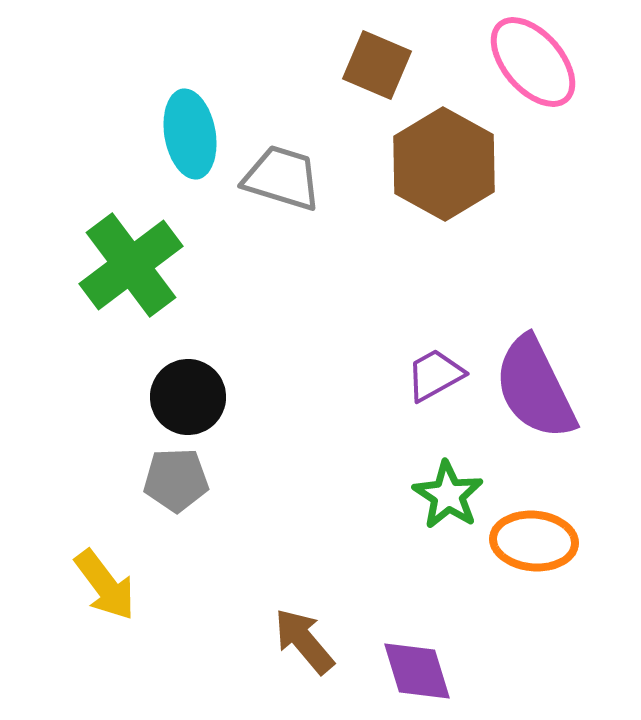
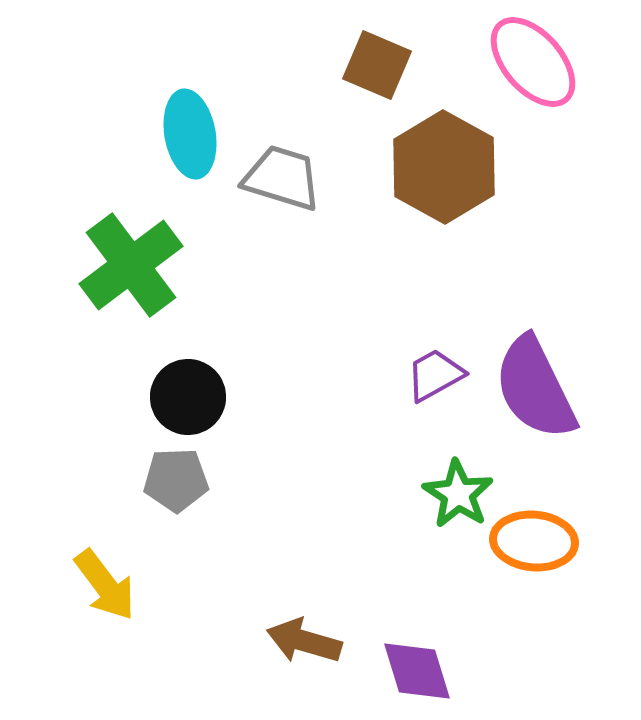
brown hexagon: moved 3 px down
green star: moved 10 px right, 1 px up
brown arrow: rotated 34 degrees counterclockwise
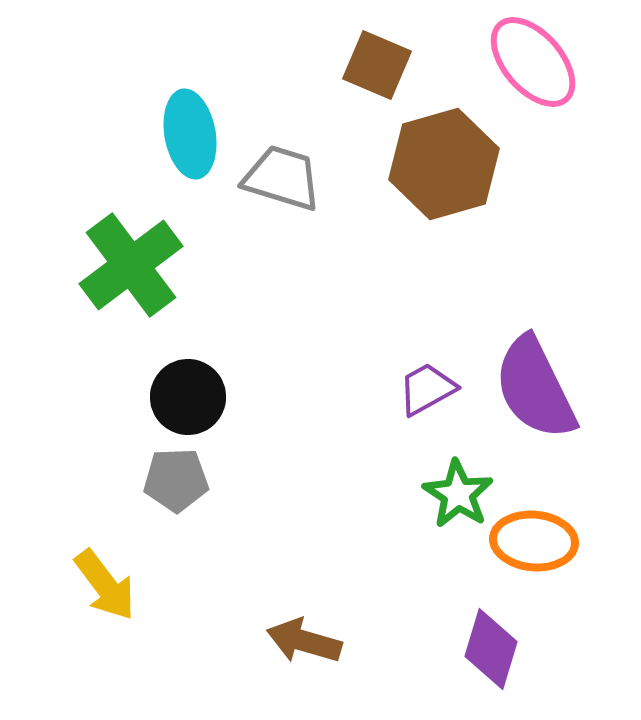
brown hexagon: moved 3 px up; rotated 15 degrees clockwise
purple trapezoid: moved 8 px left, 14 px down
purple diamond: moved 74 px right, 22 px up; rotated 34 degrees clockwise
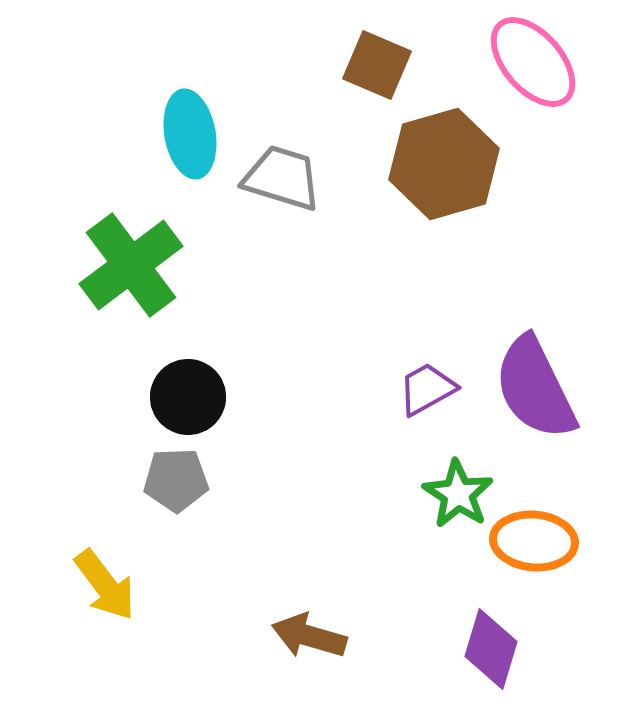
brown arrow: moved 5 px right, 5 px up
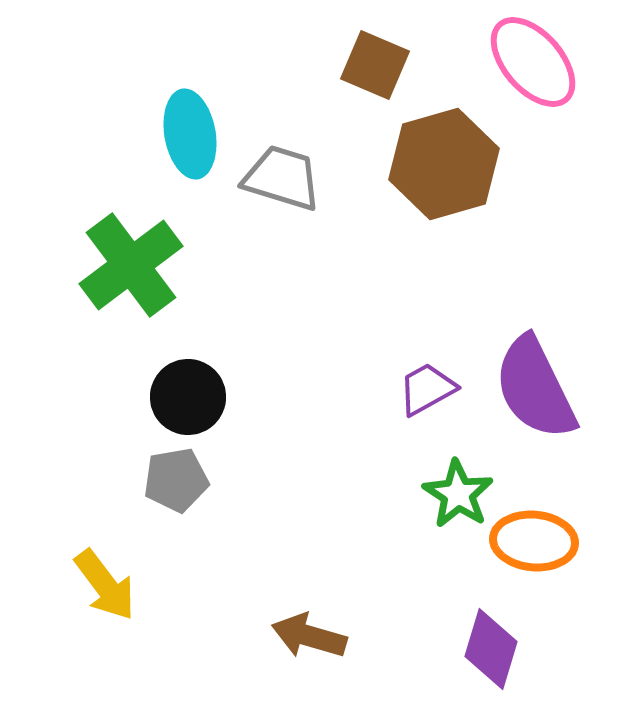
brown square: moved 2 px left
gray pentagon: rotated 8 degrees counterclockwise
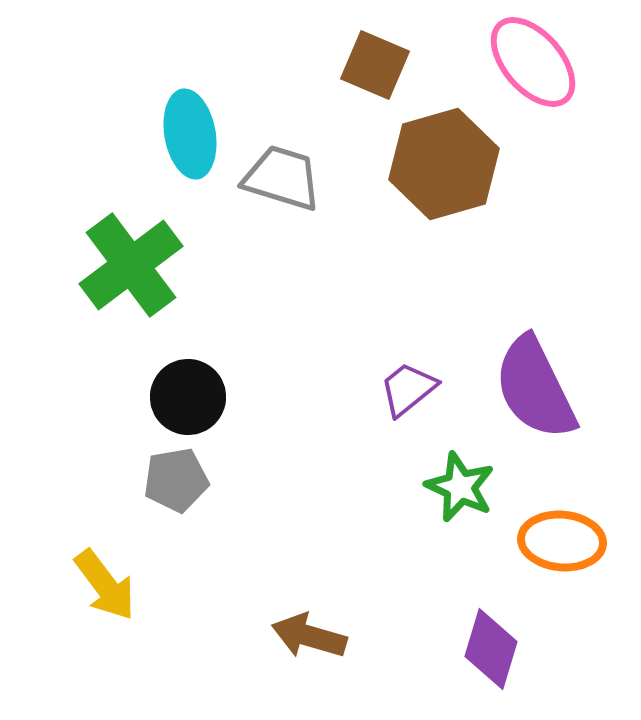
purple trapezoid: moved 19 px left; rotated 10 degrees counterclockwise
green star: moved 2 px right, 7 px up; rotated 8 degrees counterclockwise
orange ellipse: moved 28 px right
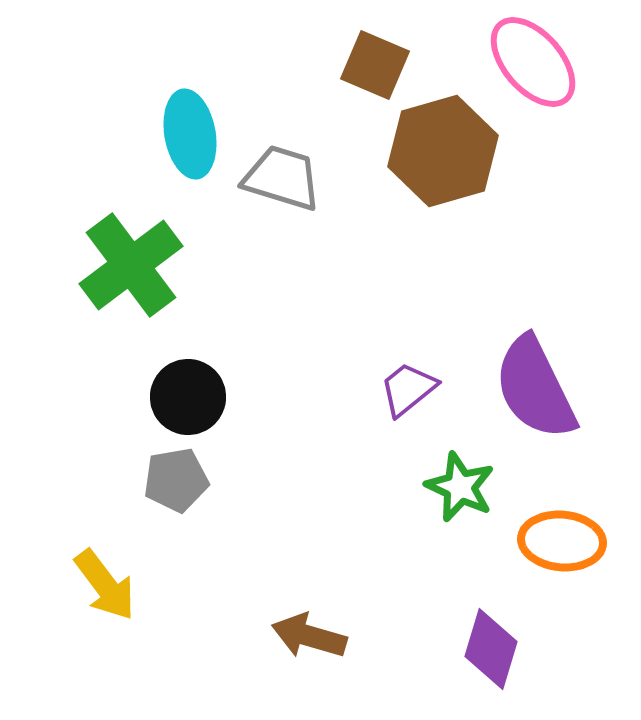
brown hexagon: moved 1 px left, 13 px up
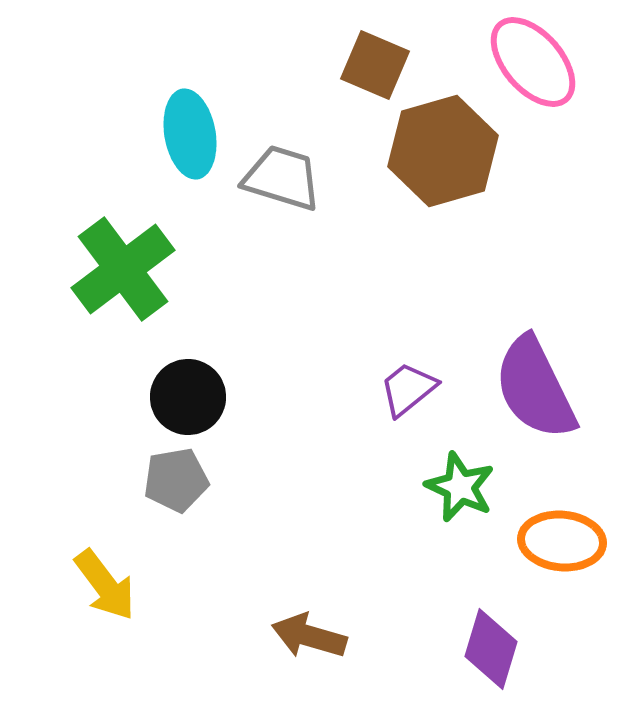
green cross: moved 8 px left, 4 px down
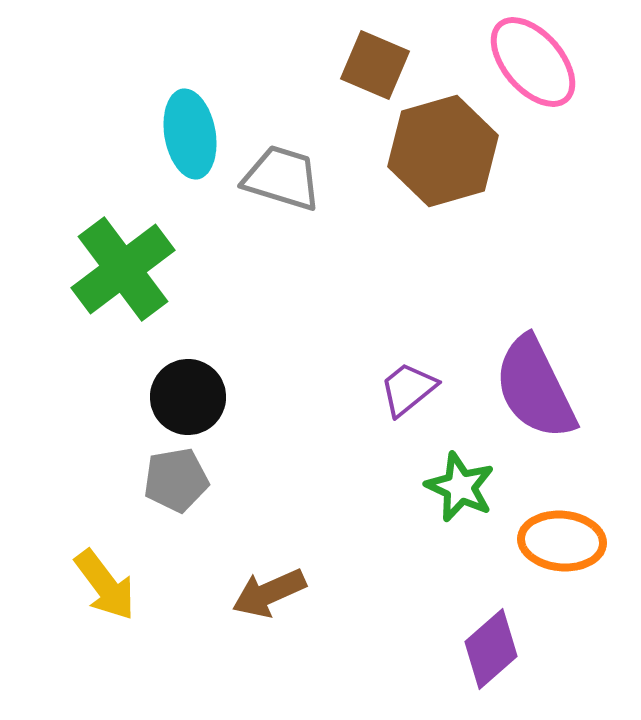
brown arrow: moved 40 px left, 43 px up; rotated 40 degrees counterclockwise
purple diamond: rotated 32 degrees clockwise
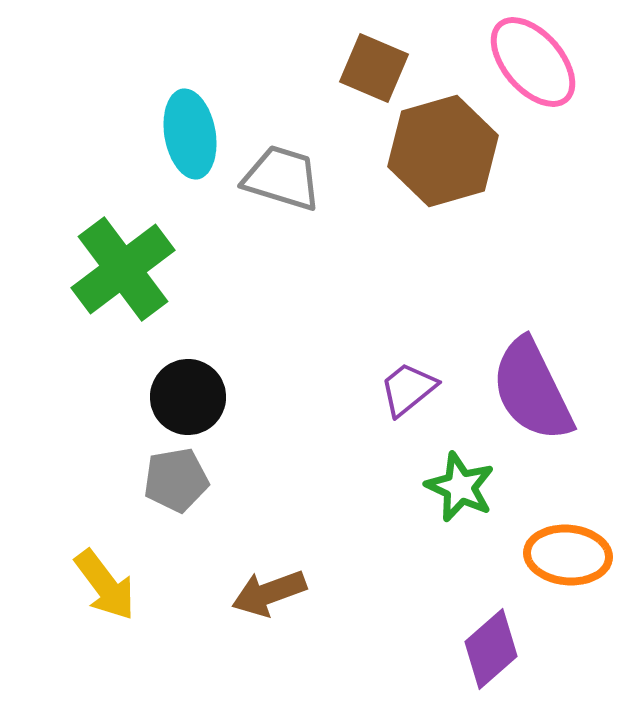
brown square: moved 1 px left, 3 px down
purple semicircle: moved 3 px left, 2 px down
orange ellipse: moved 6 px right, 14 px down
brown arrow: rotated 4 degrees clockwise
